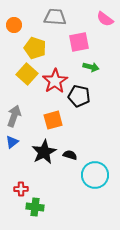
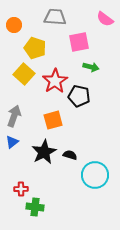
yellow square: moved 3 px left
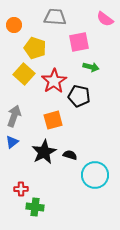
red star: moved 1 px left
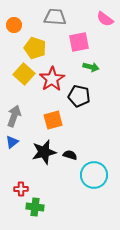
red star: moved 2 px left, 2 px up
black star: rotated 15 degrees clockwise
cyan circle: moved 1 px left
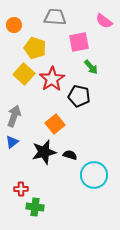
pink semicircle: moved 1 px left, 2 px down
green arrow: rotated 35 degrees clockwise
orange square: moved 2 px right, 4 px down; rotated 24 degrees counterclockwise
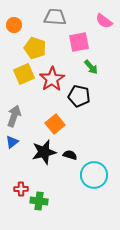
yellow square: rotated 25 degrees clockwise
green cross: moved 4 px right, 6 px up
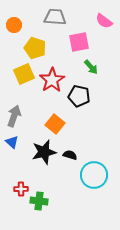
red star: moved 1 px down
orange square: rotated 12 degrees counterclockwise
blue triangle: rotated 40 degrees counterclockwise
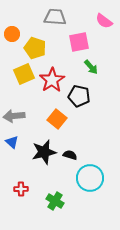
orange circle: moved 2 px left, 9 px down
gray arrow: rotated 115 degrees counterclockwise
orange square: moved 2 px right, 5 px up
cyan circle: moved 4 px left, 3 px down
green cross: moved 16 px right; rotated 24 degrees clockwise
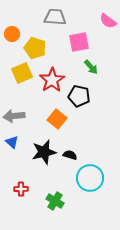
pink semicircle: moved 4 px right
yellow square: moved 2 px left, 1 px up
